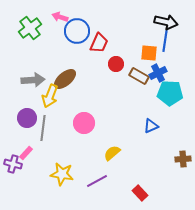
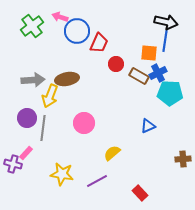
green cross: moved 2 px right, 2 px up
brown ellipse: moved 2 px right; rotated 30 degrees clockwise
blue triangle: moved 3 px left
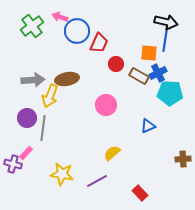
pink circle: moved 22 px right, 18 px up
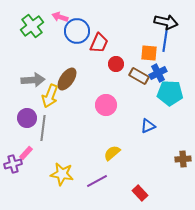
brown ellipse: rotated 45 degrees counterclockwise
purple cross: rotated 30 degrees counterclockwise
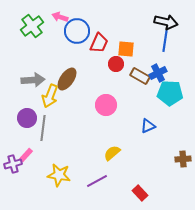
orange square: moved 23 px left, 4 px up
brown rectangle: moved 1 px right
pink rectangle: moved 2 px down
yellow star: moved 3 px left, 1 px down
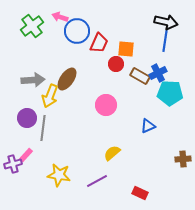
red rectangle: rotated 21 degrees counterclockwise
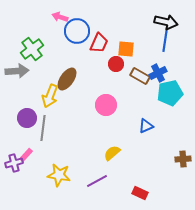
green cross: moved 23 px down
gray arrow: moved 16 px left, 9 px up
cyan pentagon: rotated 15 degrees counterclockwise
blue triangle: moved 2 px left
purple cross: moved 1 px right, 1 px up
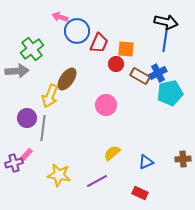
blue triangle: moved 36 px down
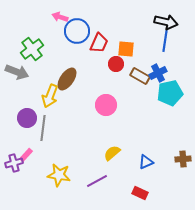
gray arrow: moved 1 px down; rotated 25 degrees clockwise
